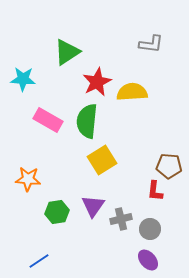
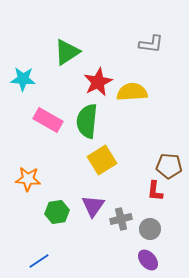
red star: moved 1 px right
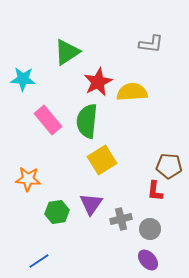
pink rectangle: rotated 20 degrees clockwise
purple triangle: moved 2 px left, 2 px up
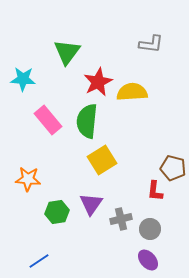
green triangle: rotated 20 degrees counterclockwise
brown pentagon: moved 4 px right, 2 px down; rotated 10 degrees clockwise
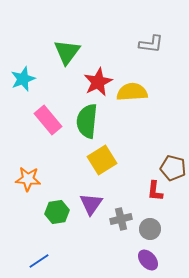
cyan star: rotated 25 degrees counterclockwise
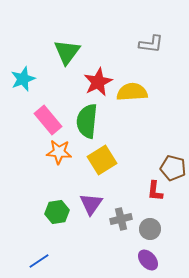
orange star: moved 31 px right, 27 px up
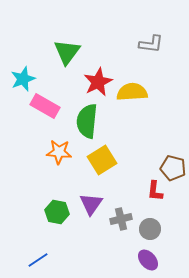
pink rectangle: moved 3 px left, 14 px up; rotated 20 degrees counterclockwise
green hexagon: rotated 20 degrees clockwise
blue line: moved 1 px left, 1 px up
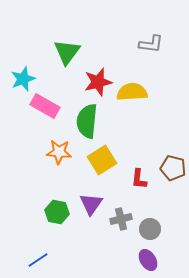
red star: rotated 12 degrees clockwise
red L-shape: moved 16 px left, 12 px up
purple ellipse: rotated 10 degrees clockwise
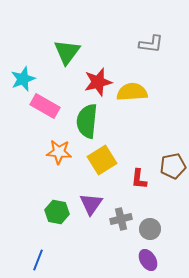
brown pentagon: moved 2 px up; rotated 25 degrees counterclockwise
blue line: rotated 35 degrees counterclockwise
